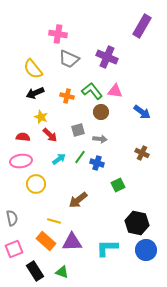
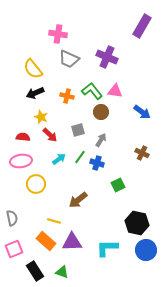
gray arrow: moved 1 px right, 1 px down; rotated 64 degrees counterclockwise
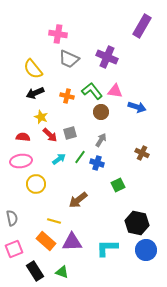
blue arrow: moved 5 px left, 5 px up; rotated 18 degrees counterclockwise
gray square: moved 8 px left, 3 px down
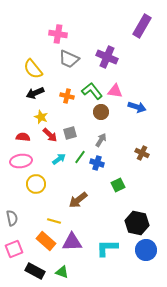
black rectangle: rotated 30 degrees counterclockwise
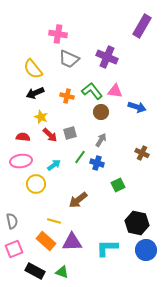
cyan arrow: moved 5 px left, 6 px down
gray semicircle: moved 3 px down
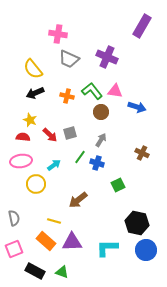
yellow star: moved 11 px left, 3 px down
gray semicircle: moved 2 px right, 3 px up
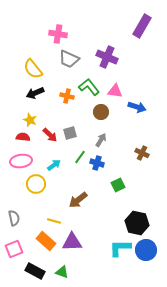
green L-shape: moved 3 px left, 4 px up
cyan L-shape: moved 13 px right
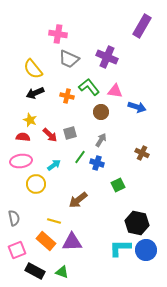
pink square: moved 3 px right, 1 px down
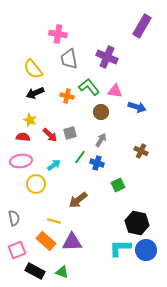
gray trapezoid: rotated 55 degrees clockwise
brown cross: moved 1 px left, 2 px up
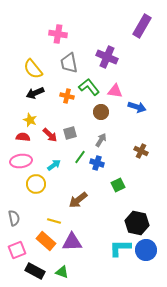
gray trapezoid: moved 4 px down
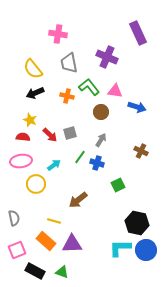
purple rectangle: moved 4 px left, 7 px down; rotated 55 degrees counterclockwise
purple triangle: moved 2 px down
